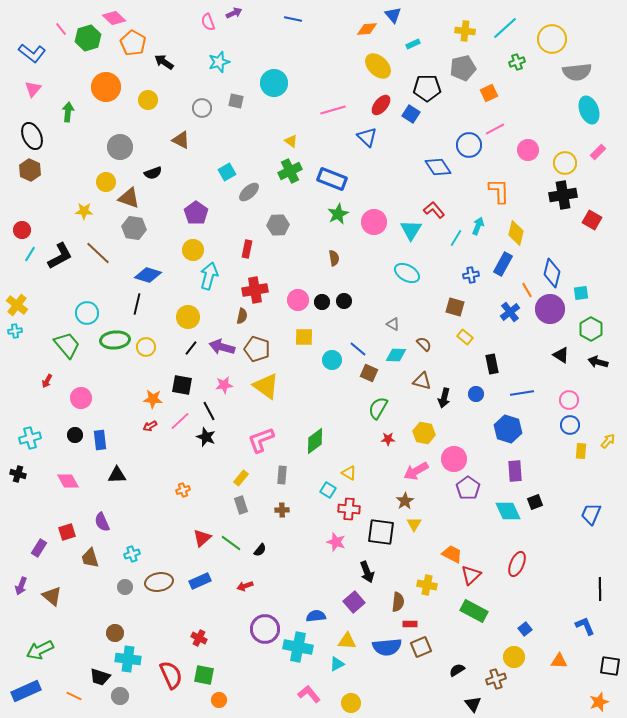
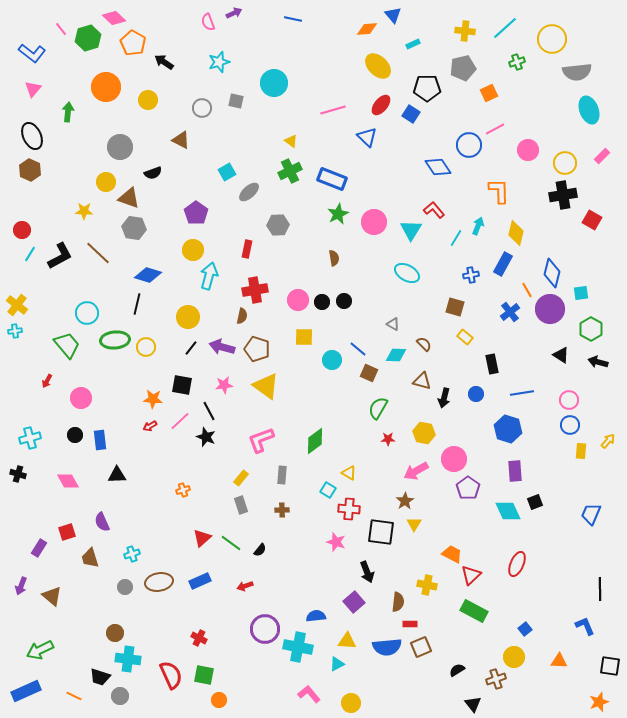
pink rectangle at (598, 152): moved 4 px right, 4 px down
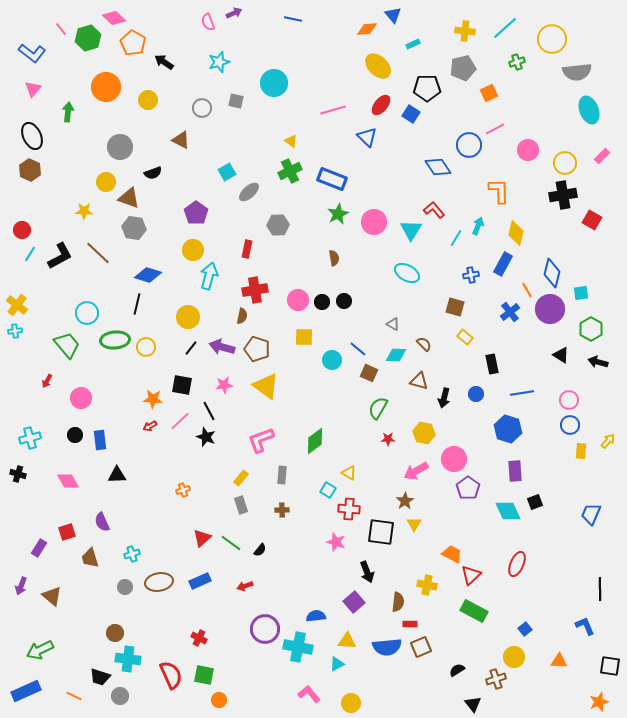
brown triangle at (422, 381): moved 3 px left
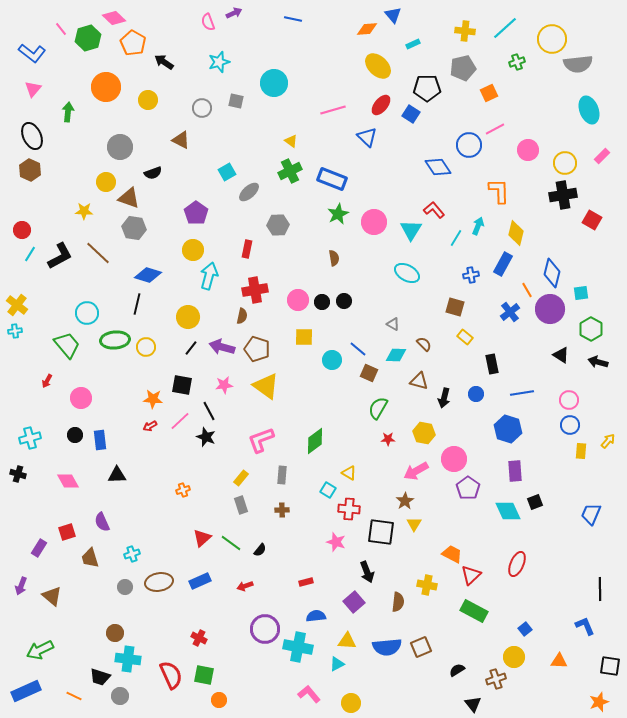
gray semicircle at (577, 72): moved 1 px right, 8 px up
red rectangle at (410, 624): moved 104 px left, 42 px up; rotated 16 degrees counterclockwise
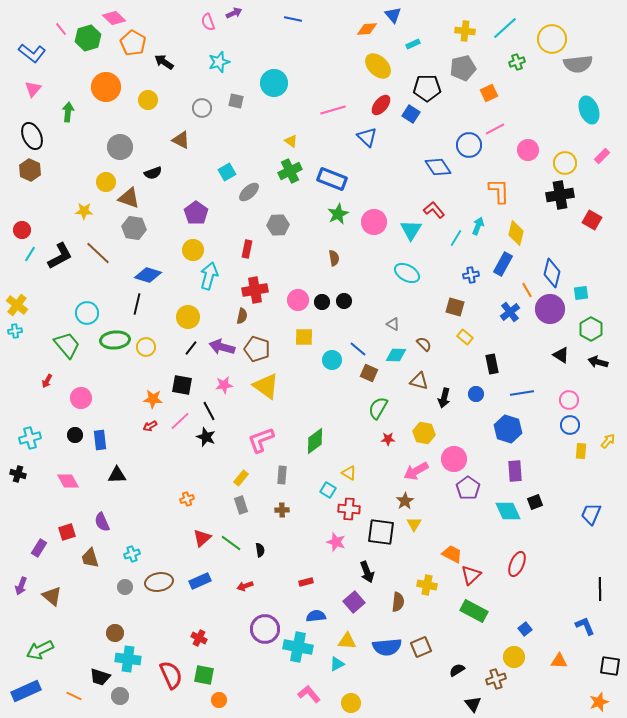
black cross at (563, 195): moved 3 px left
orange cross at (183, 490): moved 4 px right, 9 px down
black semicircle at (260, 550): rotated 48 degrees counterclockwise
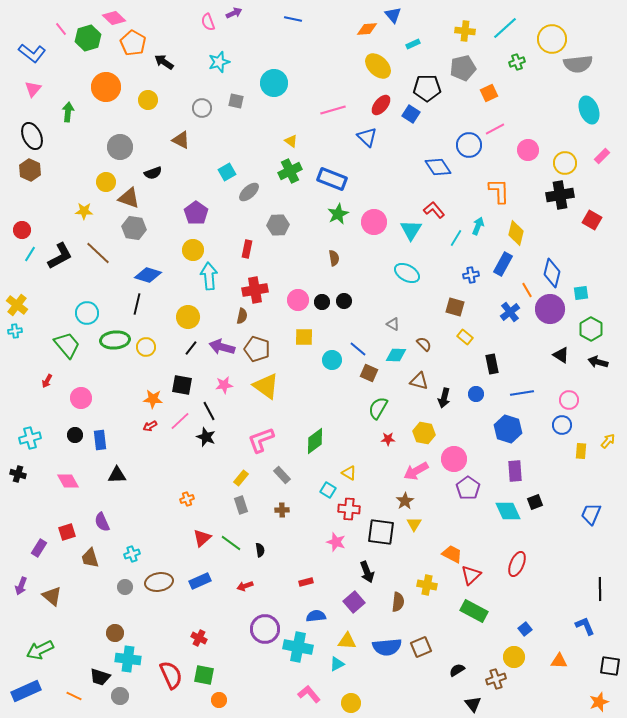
cyan arrow at (209, 276): rotated 20 degrees counterclockwise
blue circle at (570, 425): moved 8 px left
gray rectangle at (282, 475): rotated 48 degrees counterclockwise
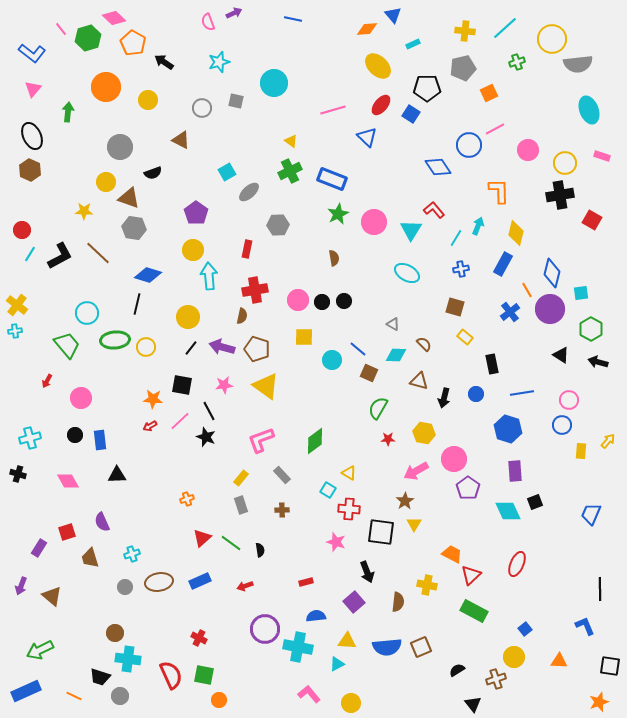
pink rectangle at (602, 156): rotated 63 degrees clockwise
blue cross at (471, 275): moved 10 px left, 6 px up
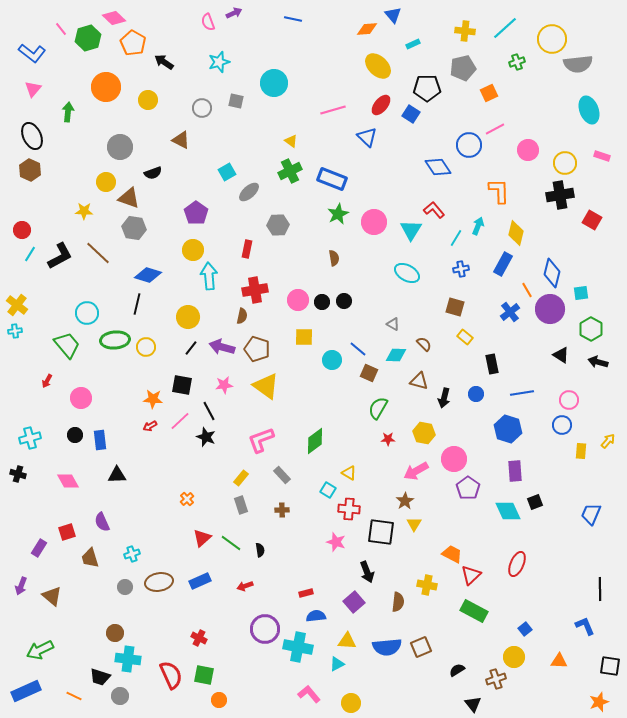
orange cross at (187, 499): rotated 24 degrees counterclockwise
red rectangle at (306, 582): moved 11 px down
